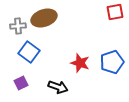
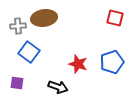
red square: moved 6 px down; rotated 24 degrees clockwise
brown ellipse: rotated 10 degrees clockwise
red star: moved 2 px left, 1 px down
purple square: moved 4 px left; rotated 32 degrees clockwise
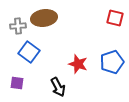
black arrow: rotated 42 degrees clockwise
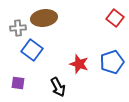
red square: rotated 24 degrees clockwise
gray cross: moved 2 px down
blue square: moved 3 px right, 2 px up
red star: moved 1 px right
purple square: moved 1 px right
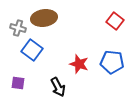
red square: moved 3 px down
gray cross: rotated 21 degrees clockwise
blue pentagon: rotated 25 degrees clockwise
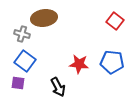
gray cross: moved 4 px right, 6 px down
blue square: moved 7 px left, 11 px down
red star: rotated 12 degrees counterclockwise
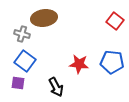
black arrow: moved 2 px left
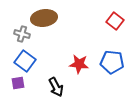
purple square: rotated 16 degrees counterclockwise
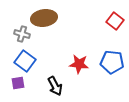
black arrow: moved 1 px left, 1 px up
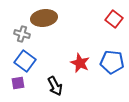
red square: moved 1 px left, 2 px up
red star: moved 1 px right, 1 px up; rotated 18 degrees clockwise
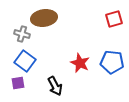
red square: rotated 36 degrees clockwise
